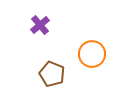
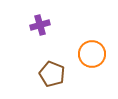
purple cross: rotated 24 degrees clockwise
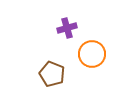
purple cross: moved 27 px right, 3 px down
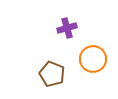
orange circle: moved 1 px right, 5 px down
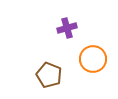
brown pentagon: moved 3 px left, 1 px down
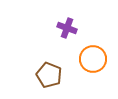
purple cross: rotated 36 degrees clockwise
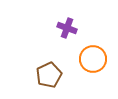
brown pentagon: rotated 25 degrees clockwise
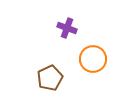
brown pentagon: moved 1 px right, 3 px down
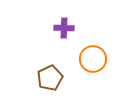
purple cross: moved 3 px left; rotated 18 degrees counterclockwise
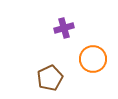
purple cross: rotated 18 degrees counterclockwise
